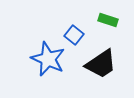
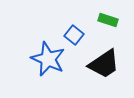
black trapezoid: moved 3 px right
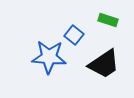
blue star: moved 1 px right, 2 px up; rotated 20 degrees counterclockwise
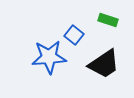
blue star: rotated 8 degrees counterclockwise
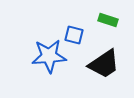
blue square: rotated 24 degrees counterclockwise
blue star: moved 1 px up
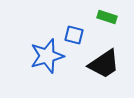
green rectangle: moved 1 px left, 3 px up
blue star: moved 2 px left; rotated 12 degrees counterclockwise
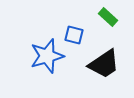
green rectangle: moved 1 px right; rotated 24 degrees clockwise
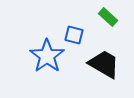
blue star: rotated 20 degrees counterclockwise
black trapezoid: rotated 116 degrees counterclockwise
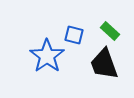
green rectangle: moved 2 px right, 14 px down
black trapezoid: rotated 140 degrees counterclockwise
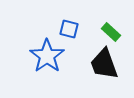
green rectangle: moved 1 px right, 1 px down
blue square: moved 5 px left, 6 px up
